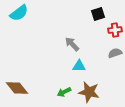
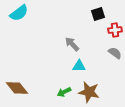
gray semicircle: rotated 56 degrees clockwise
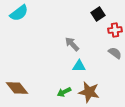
black square: rotated 16 degrees counterclockwise
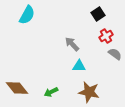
cyan semicircle: moved 8 px right, 2 px down; rotated 24 degrees counterclockwise
red cross: moved 9 px left, 6 px down; rotated 24 degrees counterclockwise
gray semicircle: moved 1 px down
green arrow: moved 13 px left
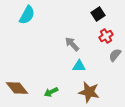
gray semicircle: moved 1 px down; rotated 88 degrees counterclockwise
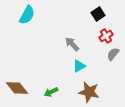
gray semicircle: moved 2 px left, 1 px up
cyan triangle: rotated 32 degrees counterclockwise
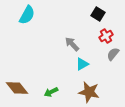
black square: rotated 24 degrees counterclockwise
cyan triangle: moved 3 px right, 2 px up
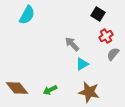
green arrow: moved 1 px left, 2 px up
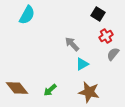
green arrow: rotated 16 degrees counterclockwise
